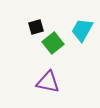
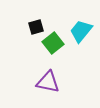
cyan trapezoid: moved 1 px left, 1 px down; rotated 10 degrees clockwise
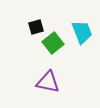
cyan trapezoid: moved 1 px right, 1 px down; rotated 120 degrees clockwise
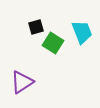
green square: rotated 20 degrees counterclockwise
purple triangle: moved 26 px left; rotated 45 degrees counterclockwise
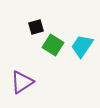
cyan trapezoid: moved 14 px down; rotated 125 degrees counterclockwise
green square: moved 2 px down
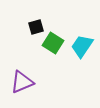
green square: moved 2 px up
purple triangle: rotated 10 degrees clockwise
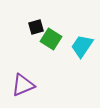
green square: moved 2 px left, 4 px up
purple triangle: moved 1 px right, 3 px down
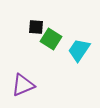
black square: rotated 21 degrees clockwise
cyan trapezoid: moved 3 px left, 4 px down
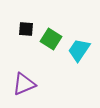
black square: moved 10 px left, 2 px down
purple triangle: moved 1 px right, 1 px up
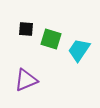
green square: rotated 15 degrees counterclockwise
purple triangle: moved 2 px right, 4 px up
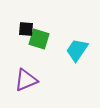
green square: moved 12 px left
cyan trapezoid: moved 2 px left
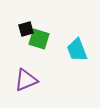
black square: rotated 21 degrees counterclockwise
cyan trapezoid: rotated 55 degrees counterclockwise
